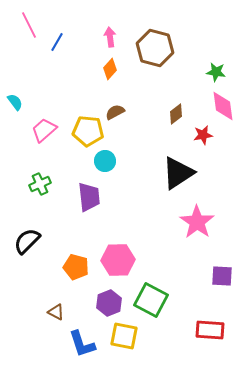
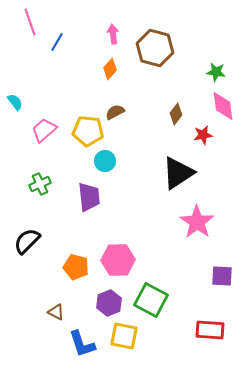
pink line: moved 1 px right, 3 px up; rotated 8 degrees clockwise
pink arrow: moved 3 px right, 3 px up
brown diamond: rotated 15 degrees counterclockwise
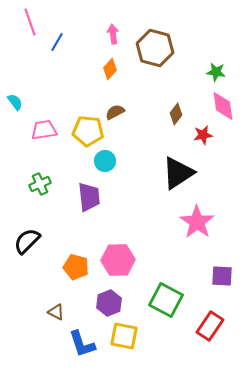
pink trapezoid: rotated 32 degrees clockwise
green square: moved 15 px right
red rectangle: moved 4 px up; rotated 60 degrees counterclockwise
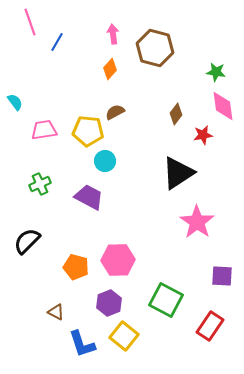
purple trapezoid: rotated 56 degrees counterclockwise
yellow square: rotated 28 degrees clockwise
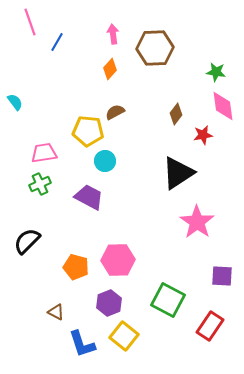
brown hexagon: rotated 18 degrees counterclockwise
pink trapezoid: moved 23 px down
green square: moved 2 px right
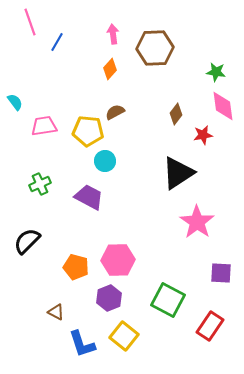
pink trapezoid: moved 27 px up
purple square: moved 1 px left, 3 px up
purple hexagon: moved 5 px up
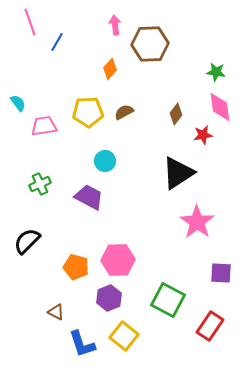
pink arrow: moved 2 px right, 9 px up
brown hexagon: moved 5 px left, 4 px up
cyan semicircle: moved 3 px right, 1 px down
pink diamond: moved 3 px left, 1 px down
brown semicircle: moved 9 px right
yellow pentagon: moved 19 px up; rotated 8 degrees counterclockwise
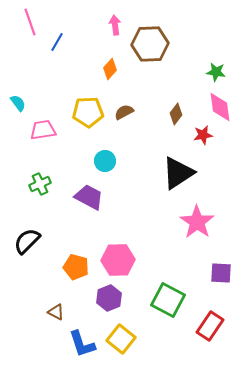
pink trapezoid: moved 1 px left, 4 px down
yellow square: moved 3 px left, 3 px down
